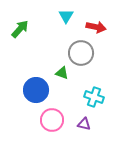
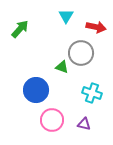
green triangle: moved 6 px up
cyan cross: moved 2 px left, 4 px up
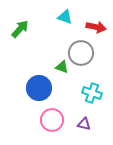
cyan triangle: moved 1 px left, 1 px down; rotated 42 degrees counterclockwise
blue circle: moved 3 px right, 2 px up
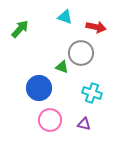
pink circle: moved 2 px left
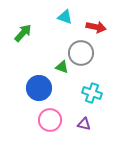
green arrow: moved 3 px right, 4 px down
